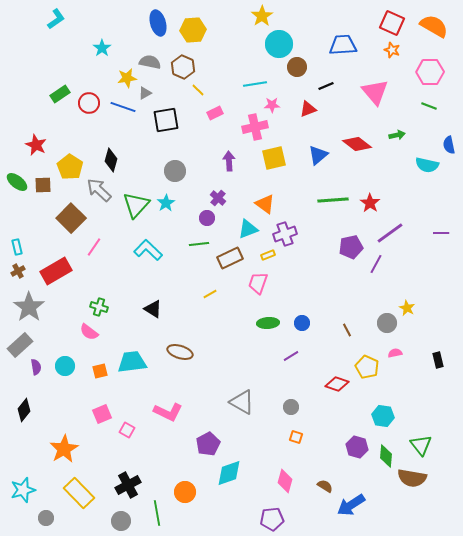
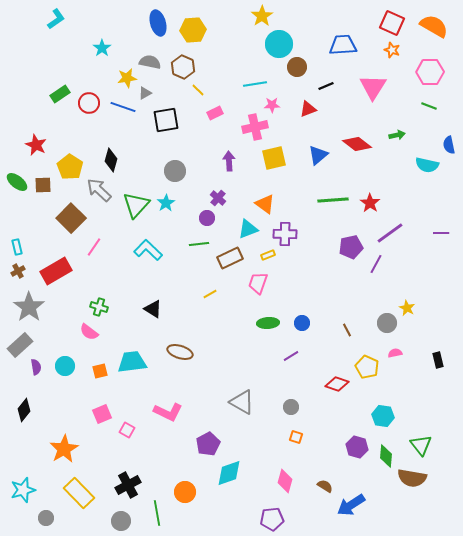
pink triangle at (375, 92): moved 2 px left, 5 px up; rotated 12 degrees clockwise
purple cross at (285, 234): rotated 20 degrees clockwise
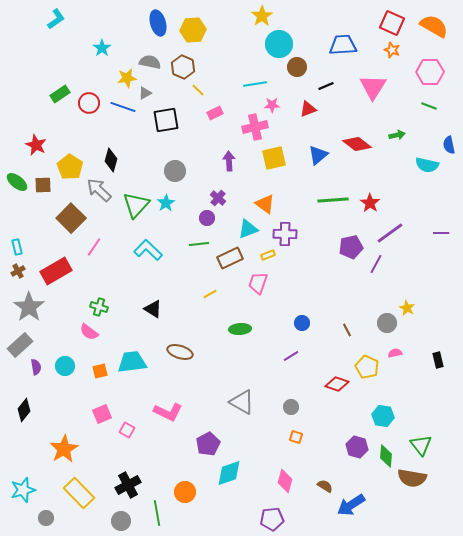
green ellipse at (268, 323): moved 28 px left, 6 px down
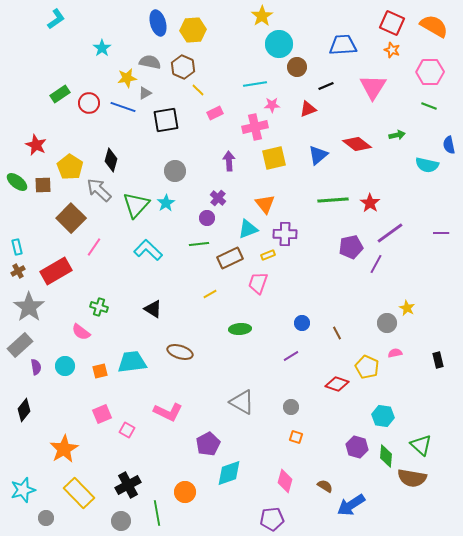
orange triangle at (265, 204): rotated 15 degrees clockwise
brown line at (347, 330): moved 10 px left, 3 px down
pink semicircle at (89, 332): moved 8 px left
green triangle at (421, 445): rotated 10 degrees counterclockwise
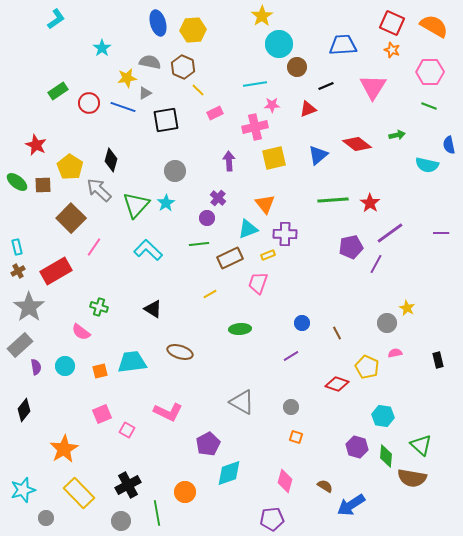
green rectangle at (60, 94): moved 2 px left, 3 px up
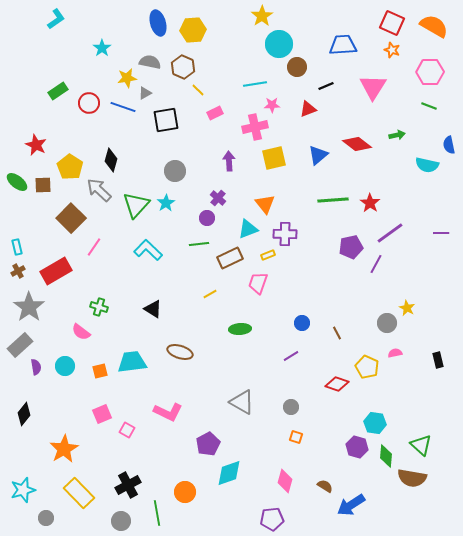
black diamond at (24, 410): moved 4 px down
cyan hexagon at (383, 416): moved 8 px left, 7 px down
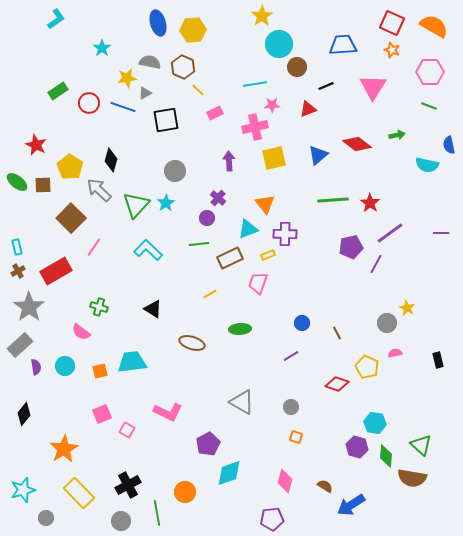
brown ellipse at (180, 352): moved 12 px right, 9 px up
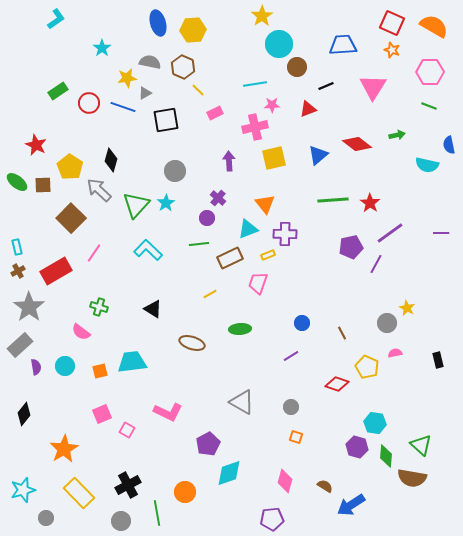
pink line at (94, 247): moved 6 px down
brown line at (337, 333): moved 5 px right
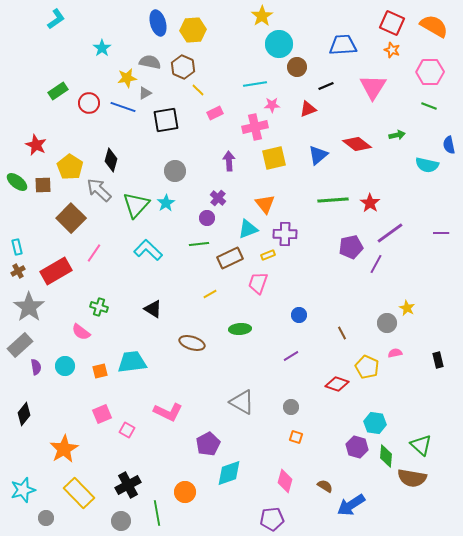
blue circle at (302, 323): moved 3 px left, 8 px up
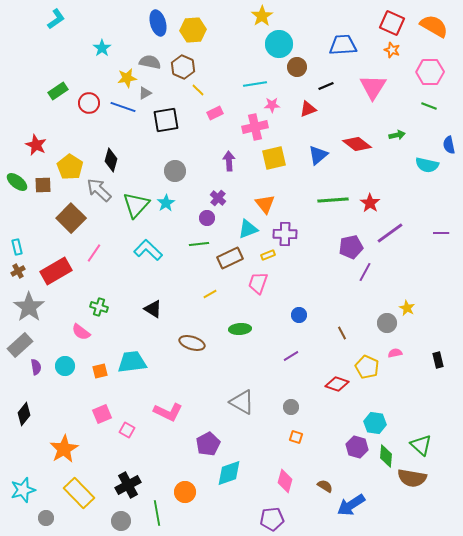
purple line at (376, 264): moved 11 px left, 8 px down
